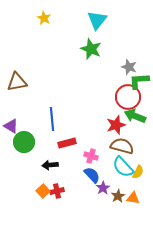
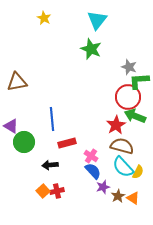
red star: rotated 12 degrees counterclockwise
pink cross: rotated 16 degrees clockwise
blue semicircle: moved 1 px right, 4 px up
purple star: moved 1 px up; rotated 16 degrees clockwise
orange triangle: rotated 24 degrees clockwise
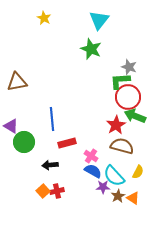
cyan triangle: moved 2 px right
green L-shape: moved 19 px left
cyan semicircle: moved 9 px left, 9 px down
blue semicircle: rotated 18 degrees counterclockwise
purple star: rotated 16 degrees clockwise
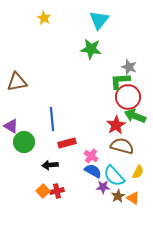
green star: rotated 15 degrees counterclockwise
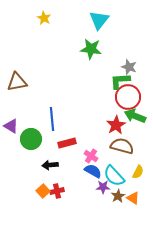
green circle: moved 7 px right, 3 px up
